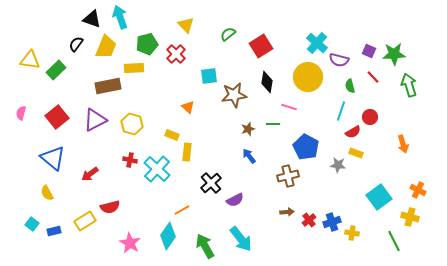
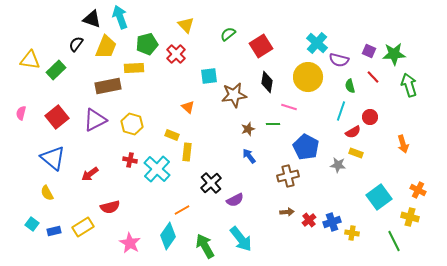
yellow rectangle at (85, 221): moved 2 px left, 6 px down
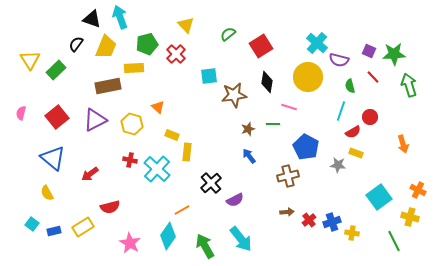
yellow triangle at (30, 60): rotated 50 degrees clockwise
orange triangle at (188, 107): moved 30 px left
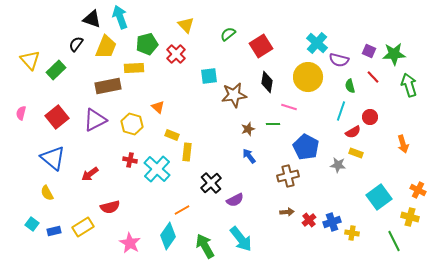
yellow triangle at (30, 60): rotated 10 degrees counterclockwise
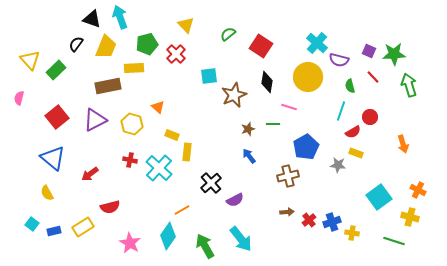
red square at (261, 46): rotated 25 degrees counterclockwise
brown star at (234, 95): rotated 15 degrees counterclockwise
pink semicircle at (21, 113): moved 2 px left, 15 px up
blue pentagon at (306, 147): rotated 15 degrees clockwise
cyan cross at (157, 169): moved 2 px right, 1 px up
green line at (394, 241): rotated 45 degrees counterclockwise
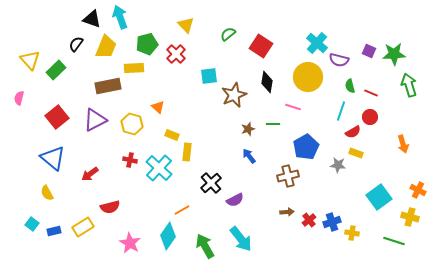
red line at (373, 77): moved 2 px left, 16 px down; rotated 24 degrees counterclockwise
pink line at (289, 107): moved 4 px right
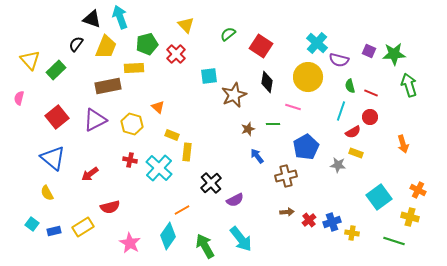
blue arrow at (249, 156): moved 8 px right
brown cross at (288, 176): moved 2 px left
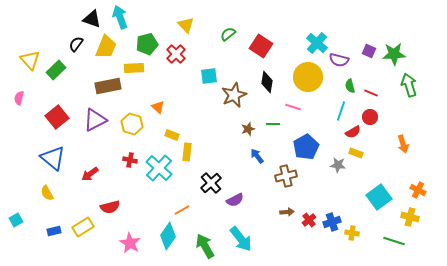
cyan square at (32, 224): moved 16 px left, 4 px up; rotated 24 degrees clockwise
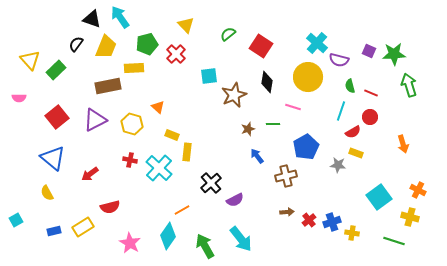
cyan arrow at (120, 17): rotated 15 degrees counterclockwise
pink semicircle at (19, 98): rotated 104 degrees counterclockwise
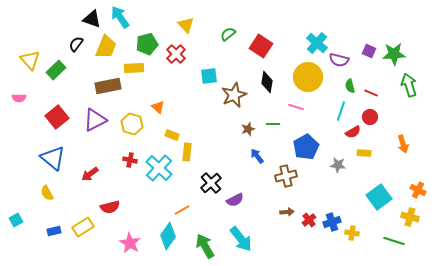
pink line at (293, 107): moved 3 px right
yellow rectangle at (356, 153): moved 8 px right; rotated 16 degrees counterclockwise
